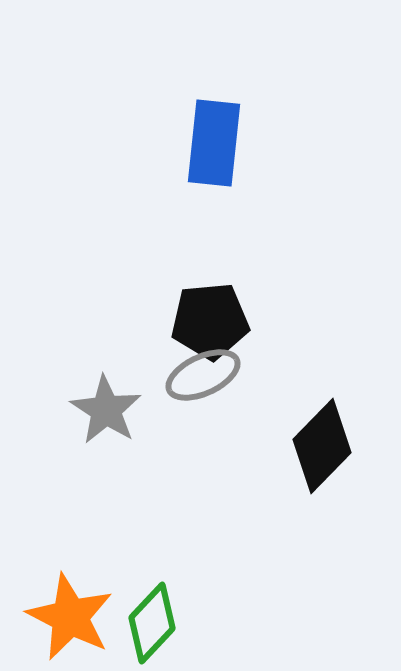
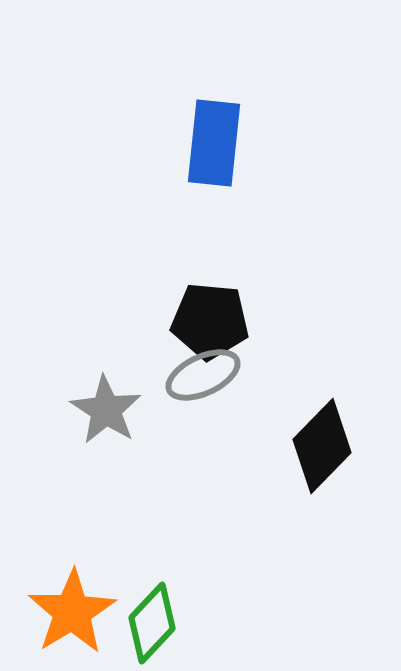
black pentagon: rotated 10 degrees clockwise
orange star: moved 2 px right, 5 px up; rotated 14 degrees clockwise
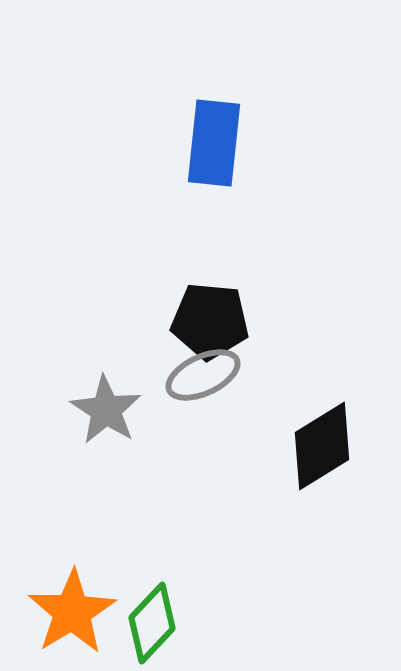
black diamond: rotated 14 degrees clockwise
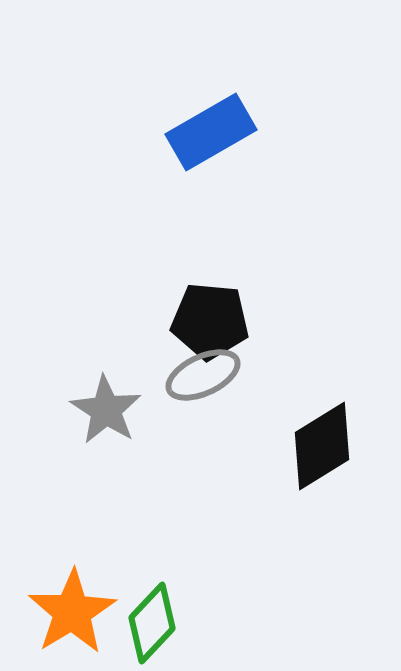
blue rectangle: moved 3 px left, 11 px up; rotated 54 degrees clockwise
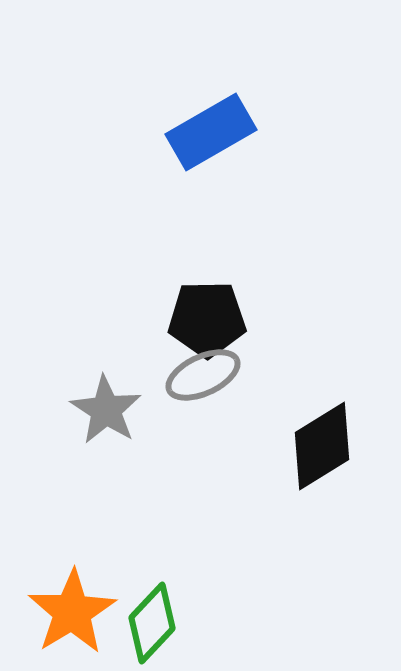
black pentagon: moved 3 px left, 2 px up; rotated 6 degrees counterclockwise
